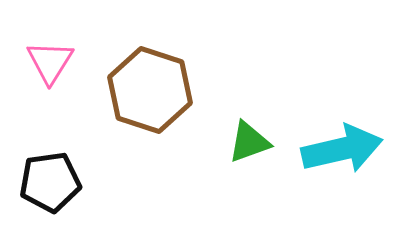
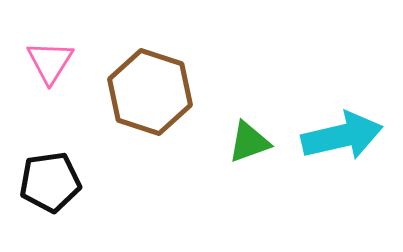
brown hexagon: moved 2 px down
cyan arrow: moved 13 px up
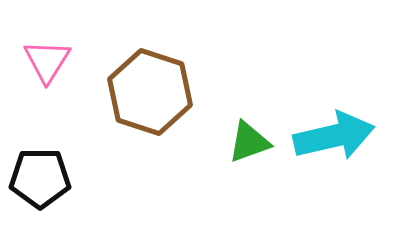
pink triangle: moved 3 px left, 1 px up
cyan arrow: moved 8 px left
black pentagon: moved 10 px left, 4 px up; rotated 8 degrees clockwise
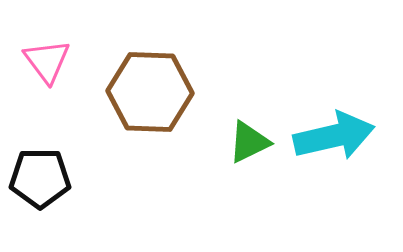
pink triangle: rotated 9 degrees counterclockwise
brown hexagon: rotated 16 degrees counterclockwise
green triangle: rotated 6 degrees counterclockwise
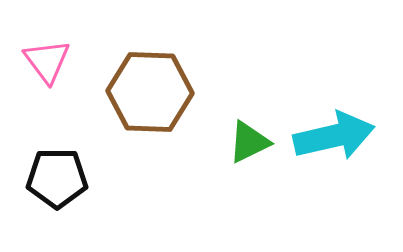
black pentagon: moved 17 px right
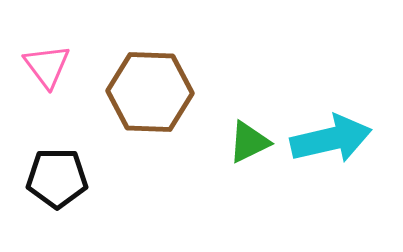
pink triangle: moved 5 px down
cyan arrow: moved 3 px left, 3 px down
